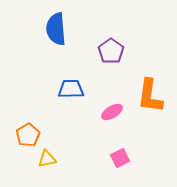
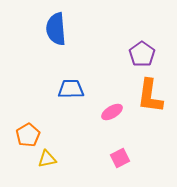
purple pentagon: moved 31 px right, 3 px down
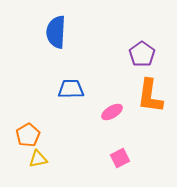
blue semicircle: moved 3 px down; rotated 8 degrees clockwise
yellow triangle: moved 9 px left
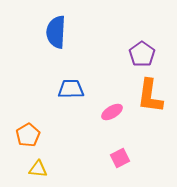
yellow triangle: moved 10 px down; rotated 18 degrees clockwise
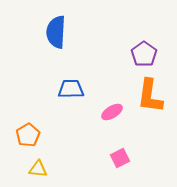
purple pentagon: moved 2 px right
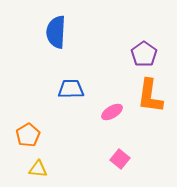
pink square: moved 1 px down; rotated 24 degrees counterclockwise
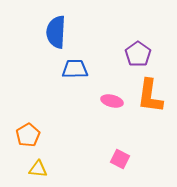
purple pentagon: moved 6 px left
blue trapezoid: moved 4 px right, 20 px up
pink ellipse: moved 11 px up; rotated 45 degrees clockwise
pink square: rotated 12 degrees counterclockwise
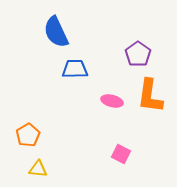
blue semicircle: rotated 28 degrees counterclockwise
pink square: moved 1 px right, 5 px up
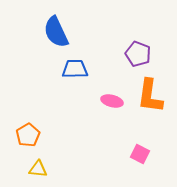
purple pentagon: rotated 15 degrees counterclockwise
pink square: moved 19 px right
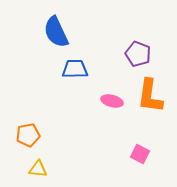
orange pentagon: rotated 20 degrees clockwise
